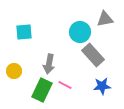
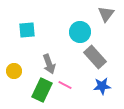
gray triangle: moved 1 px right, 5 px up; rotated 42 degrees counterclockwise
cyan square: moved 3 px right, 2 px up
gray rectangle: moved 2 px right, 2 px down
gray arrow: rotated 30 degrees counterclockwise
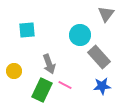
cyan circle: moved 3 px down
gray rectangle: moved 4 px right
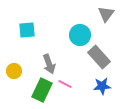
pink line: moved 1 px up
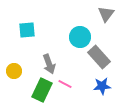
cyan circle: moved 2 px down
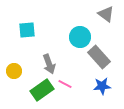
gray triangle: rotated 30 degrees counterclockwise
green rectangle: rotated 30 degrees clockwise
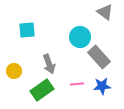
gray triangle: moved 1 px left, 2 px up
pink line: moved 12 px right; rotated 32 degrees counterclockwise
